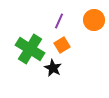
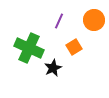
orange square: moved 12 px right, 2 px down
green cross: moved 1 px left, 1 px up; rotated 8 degrees counterclockwise
black star: rotated 18 degrees clockwise
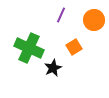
purple line: moved 2 px right, 6 px up
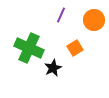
orange square: moved 1 px right, 1 px down
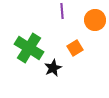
purple line: moved 1 px right, 4 px up; rotated 28 degrees counterclockwise
orange circle: moved 1 px right
green cross: rotated 8 degrees clockwise
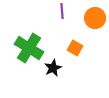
orange circle: moved 2 px up
orange square: rotated 28 degrees counterclockwise
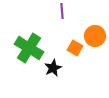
orange circle: moved 18 px down
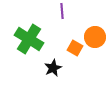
orange circle: moved 1 px down
green cross: moved 9 px up
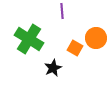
orange circle: moved 1 px right, 1 px down
